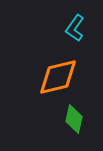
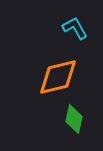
cyan L-shape: rotated 116 degrees clockwise
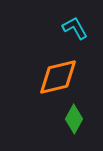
green diamond: rotated 16 degrees clockwise
